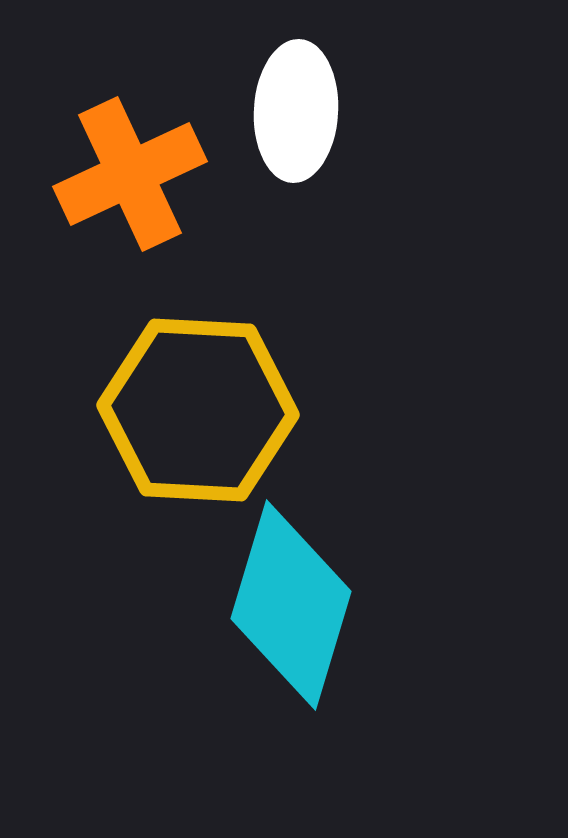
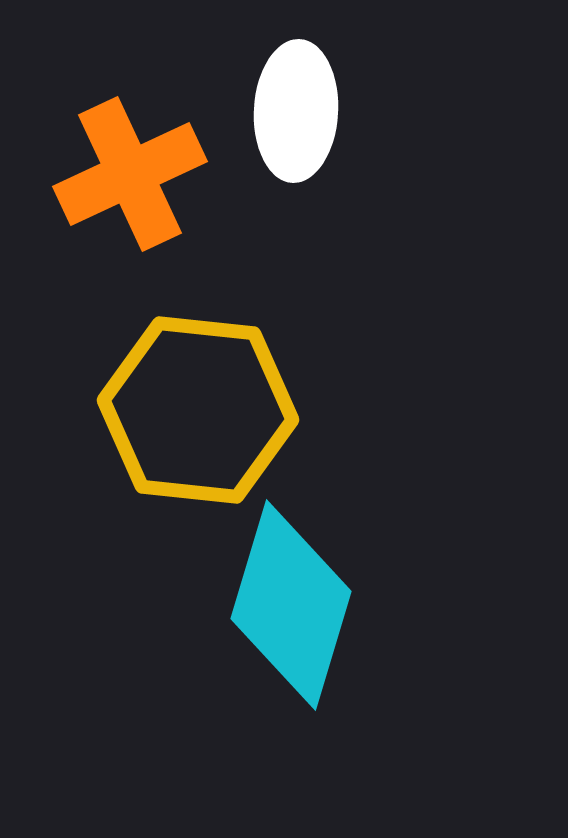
yellow hexagon: rotated 3 degrees clockwise
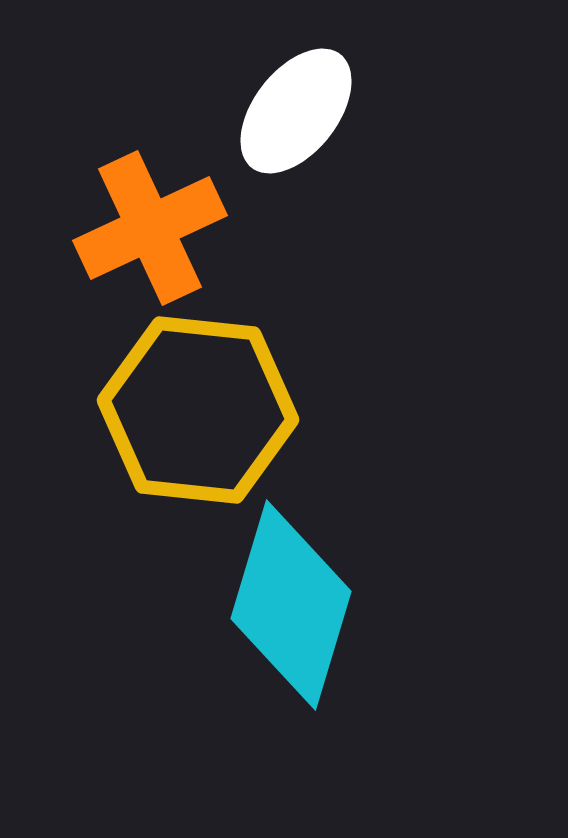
white ellipse: rotated 35 degrees clockwise
orange cross: moved 20 px right, 54 px down
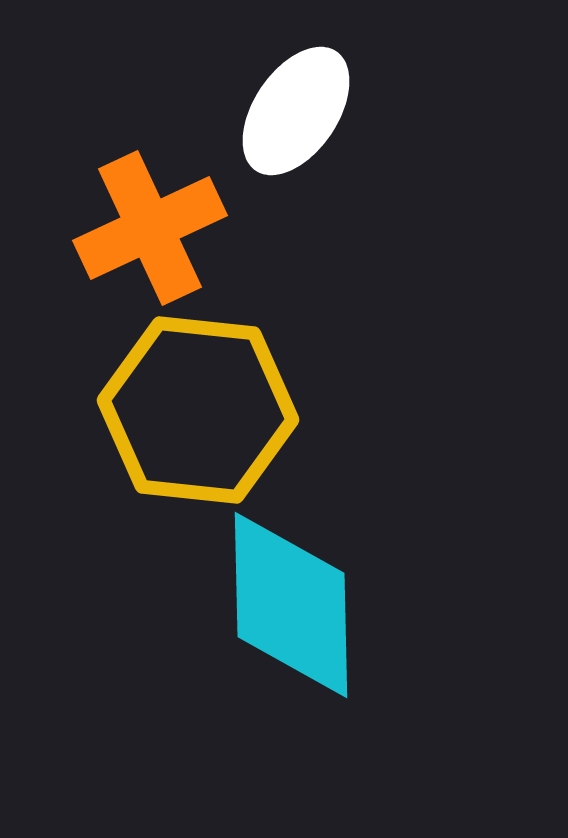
white ellipse: rotated 4 degrees counterclockwise
cyan diamond: rotated 18 degrees counterclockwise
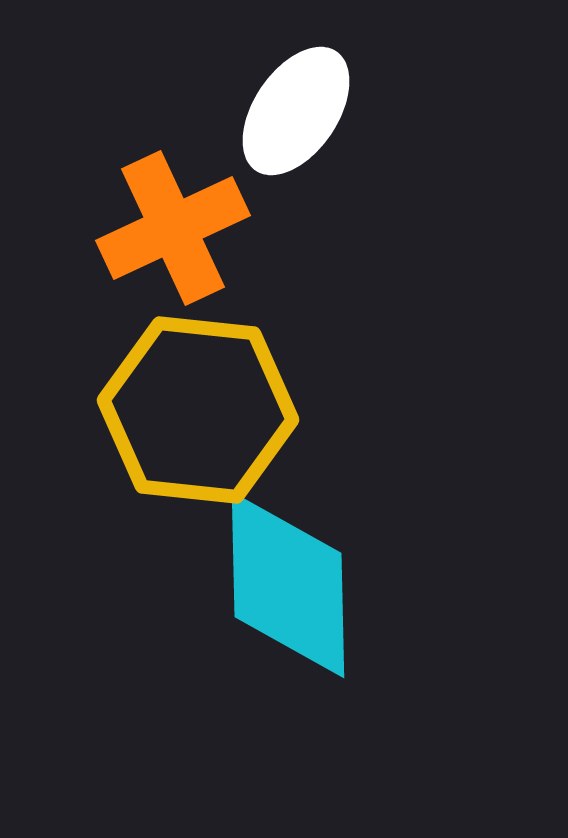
orange cross: moved 23 px right
cyan diamond: moved 3 px left, 20 px up
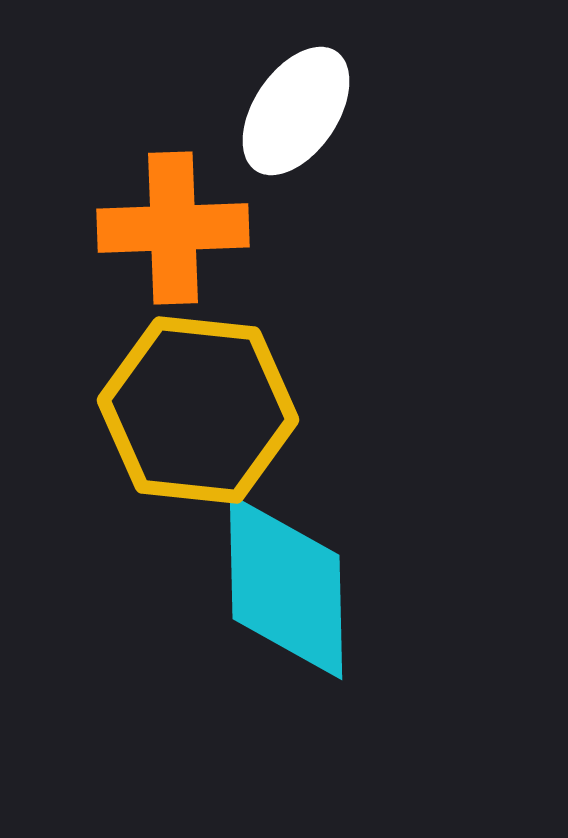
orange cross: rotated 23 degrees clockwise
cyan diamond: moved 2 px left, 2 px down
